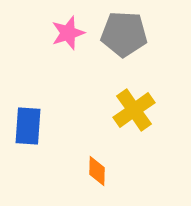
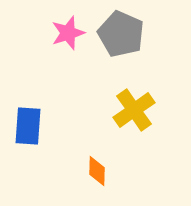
gray pentagon: moved 3 px left; rotated 21 degrees clockwise
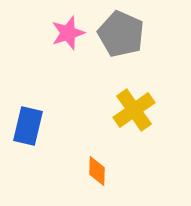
blue rectangle: rotated 9 degrees clockwise
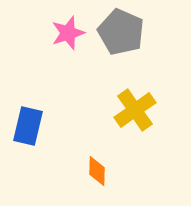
gray pentagon: moved 2 px up
yellow cross: moved 1 px right
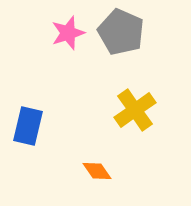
orange diamond: rotated 36 degrees counterclockwise
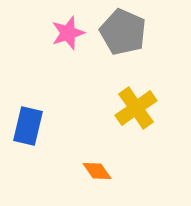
gray pentagon: moved 2 px right
yellow cross: moved 1 px right, 2 px up
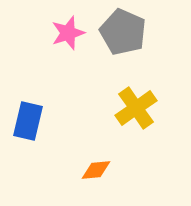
blue rectangle: moved 5 px up
orange diamond: moved 1 px left, 1 px up; rotated 60 degrees counterclockwise
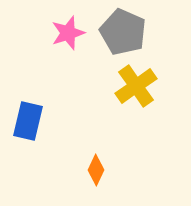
yellow cross: moved 22 px up
orange diamond: rotated 60 degrees counterclockwise
